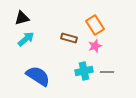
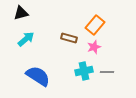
black triangle: moved 1 px left, 5 px up
orange rectangle: rotated 72 degrees clockwise
pink star: moved 1 px left, 1 px down
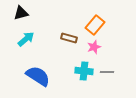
cyan cross: rotated 18 degrees clockwise
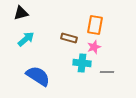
orange rectangle: rotated 30 degrees counterclockwise
cyan cross: moved 2 px left, 8 px up
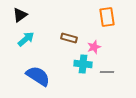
black triangle: moved 1 px left, 2 px down; rotated 21 degrees counterclockwise
orange rectangle: moved 12 px right, 8 px up; rotated 18 degrees counterclockwise
cyan cross: moved 1 px right, 1 px down
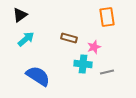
gray line: rotated 16 degrees counterclockwise
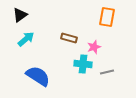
orange rectangle: rotated 18 degrees clockwise
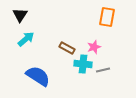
black triangle: rotated 21 degrees counterclockwise
brown rectangle: moved 2 px left, 10 px down; rotated 14 degrees clockwise
gray line: moved 4 px left, 2 px up
